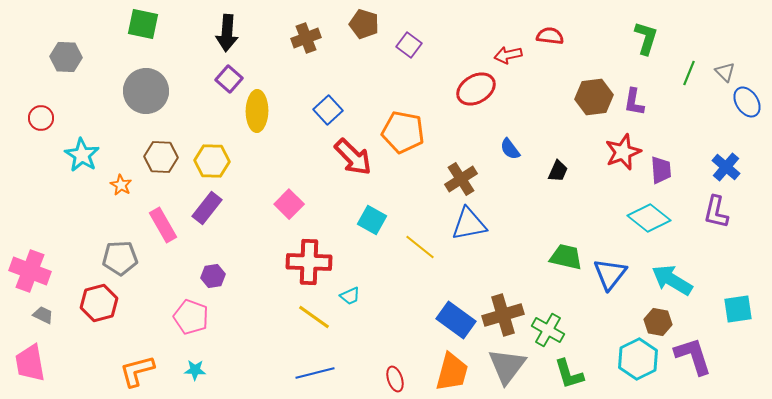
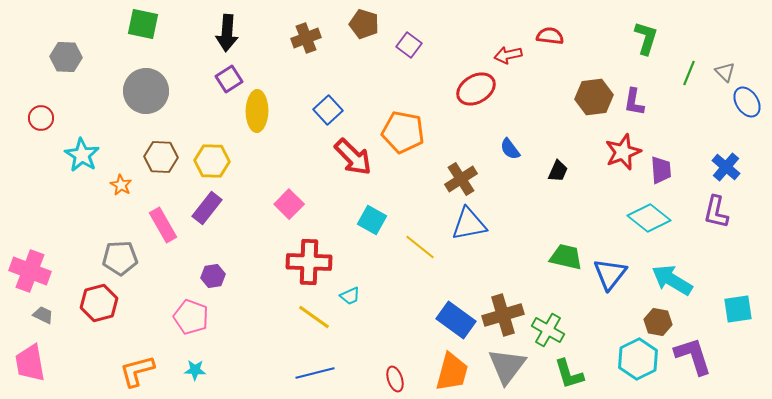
purple square at (229, 79): rotated 16 degrees clockwise
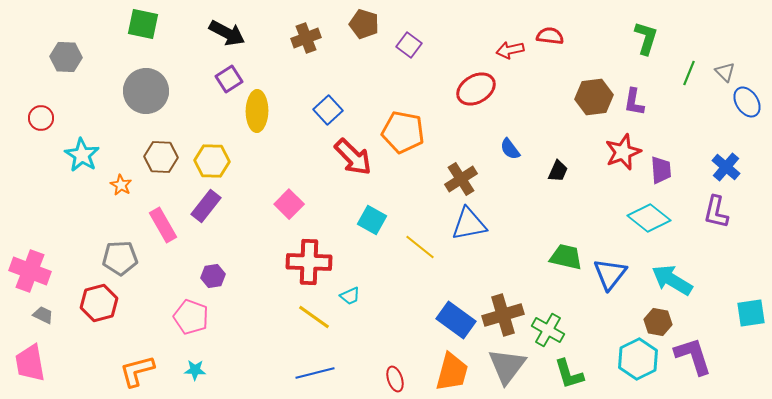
black arrow at (227, 33): rotated 66 degrees counterclockwise
red arrow at (508, 55): moved 2 px right, 5 px up
purple rectangle at (207, 208): moved 1 px left, 2 px up
cyan square at (738, 309): moved 13 px right, 4 px down
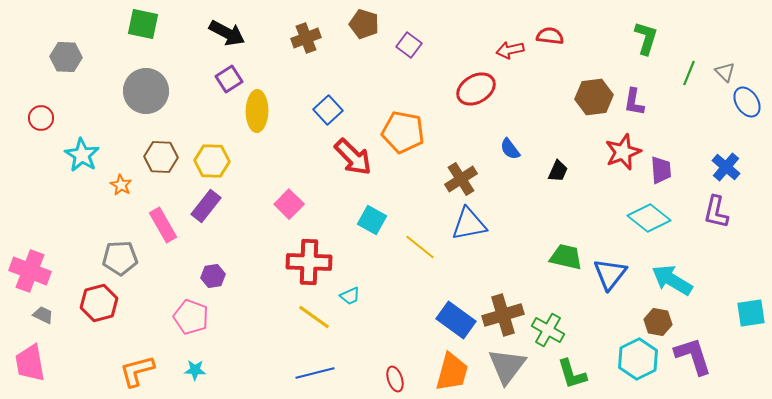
green L-shape at (569, 374): moved 3 px right
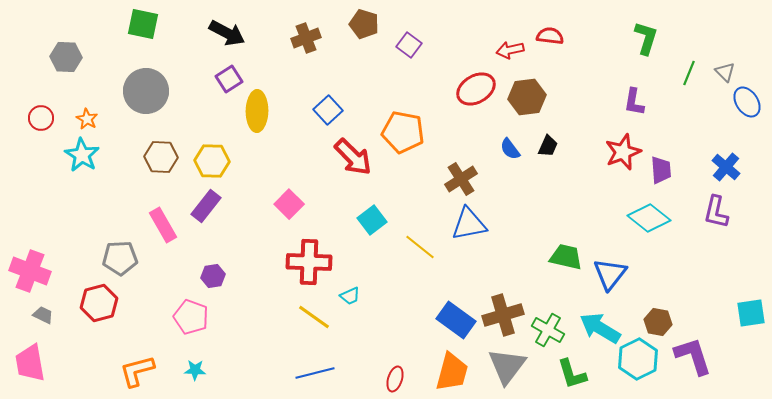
brown hexagon at (594, 97): moved 67 px left
black trapezoid at (558, 171): moved 10 px left, 25 px up
orange star at (121, 185): moved 34 px left, 66 px up
cyan square at (372, 220): rotated 24 degrees clockwise
cyan arrow at (672, 280): moved 72 px left, 48 px down
red ellipse at (395, 379): rotated 35 degrees clockwise
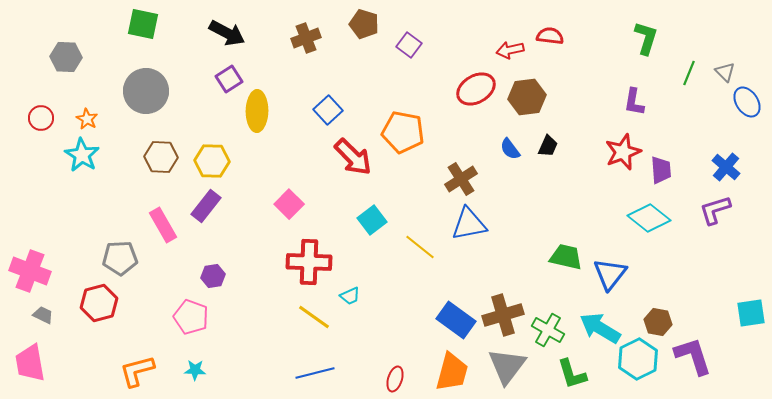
purple L-shape at (716, 212): moved 1 px left, 2 px up; rotated 60 degrees clockwise
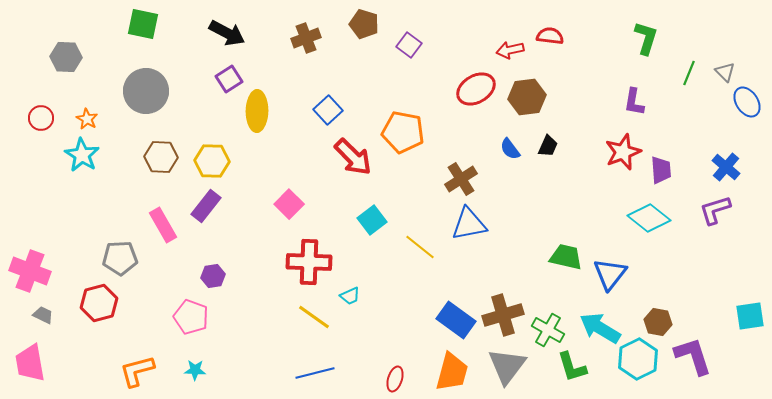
cyan square at (751, 313): moved 1 px left, 3 px down
green L-shape at (572, 374): moved 7 px up
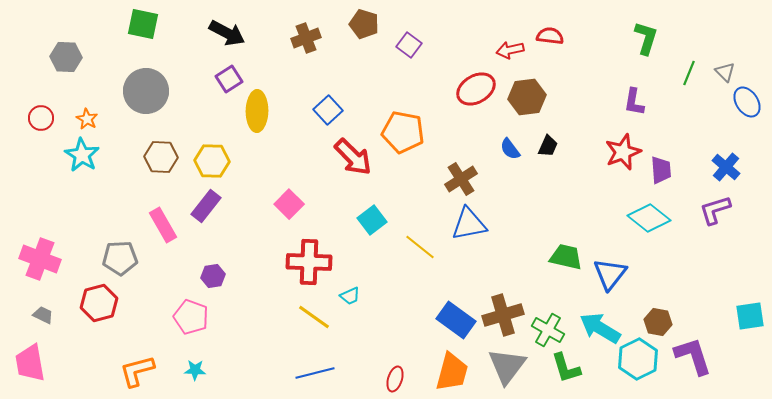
pink cross at (30, 271): moved 10 px right, 12 px up
green L-shape at (572, 367): moved 6 px left, 1 px down
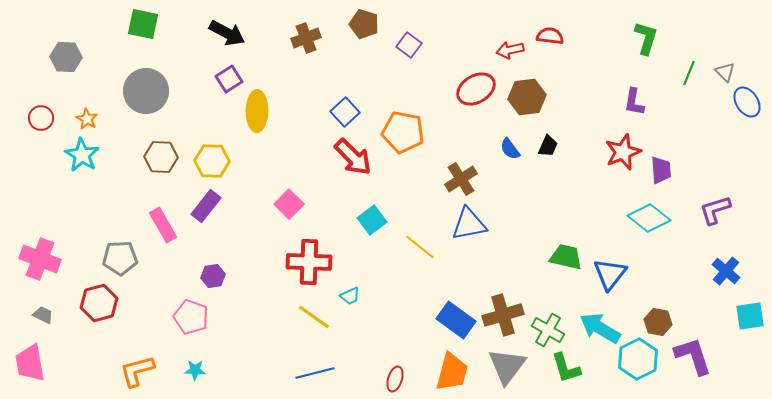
blue square at (328, 110): moved 17 px right, 2 px down
blue cross at (726, 167): moved 104 px down
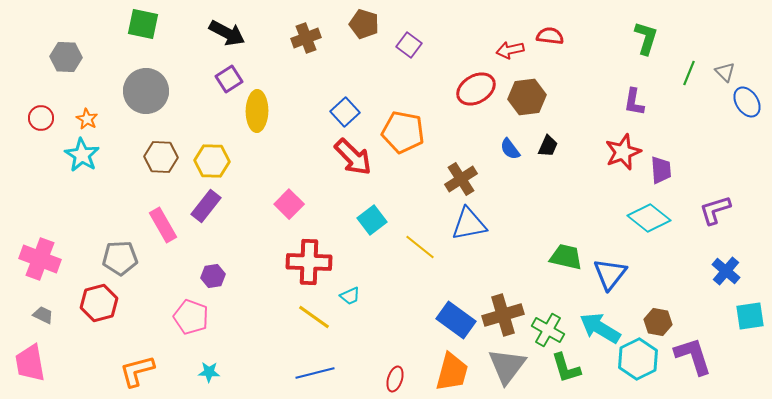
cyan star at (195, 370): moved 14 px right, 2 px down
